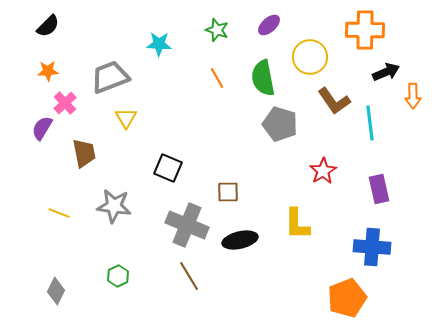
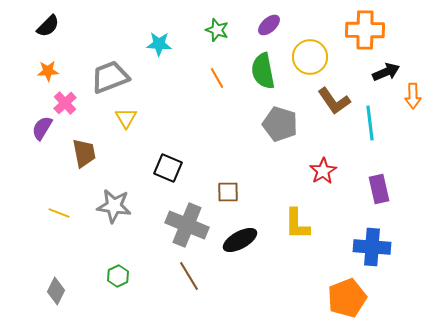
green semicircle: moved 7 px up
black ellipse: rotated 16 degrees counterclockwise
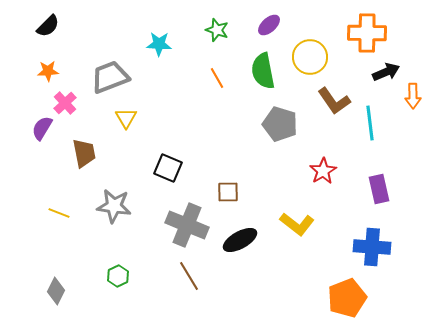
orange cross: moved 2 px right, 3 px down
yellow L-shape: rotated 52 degrees counterclockwise
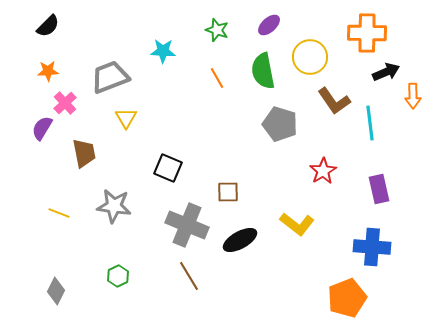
cyan star: moved 4 px right, 7 px down
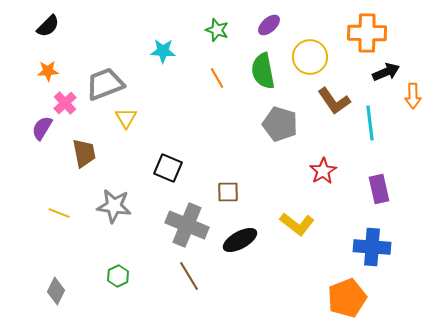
gray trapezoid: moved 5 px left, 7 px down
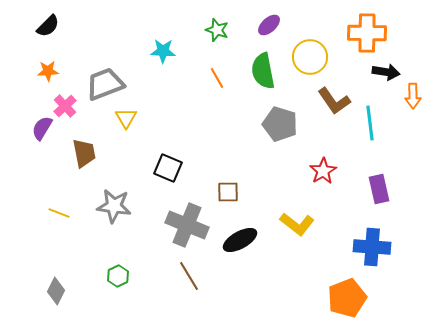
black arrow: rotated 32 degrees clockwise
pink cross: moved 3 px down
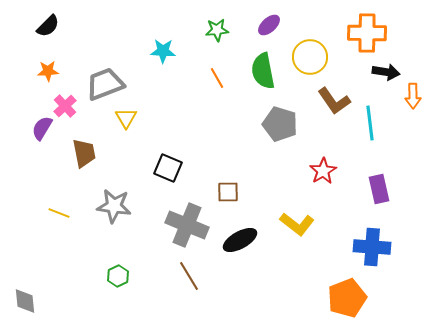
green star: rotated 25 degrees counterclockwise
gray diamond: moved 31 px left, 10 px down; rotated 32 degrees counterclockwise
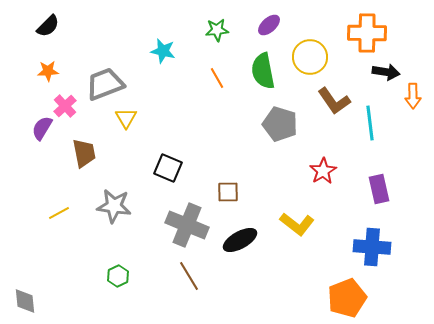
cyan star: rotated 10 degrees clockwise
yellow line: rotated 50 degrees counterclockwise
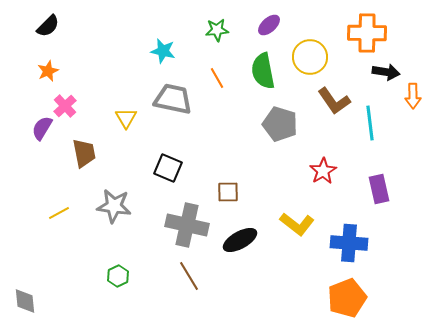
orange star: rotated 20 degrees counterclockwise
gray trapezoid: moved 68 px right, 15 px down; rotated 33 degrees clockwise
gray cross: rotated 9 degrees counterclockwise
blue cross: moved 23 px left, 4 px up
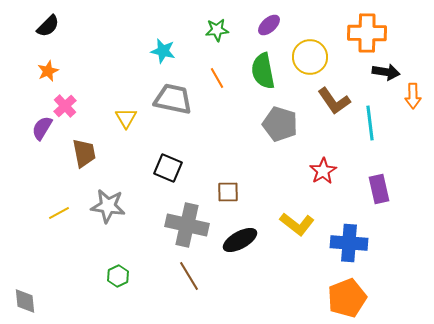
gray star: moved 6 px left
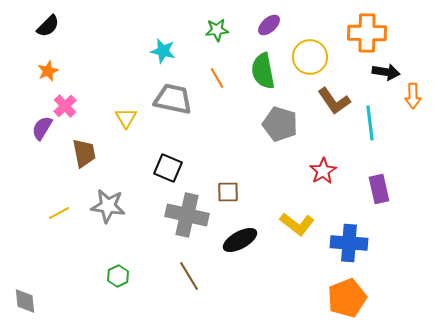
gray cross: moved 10 px up
